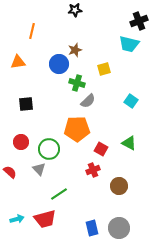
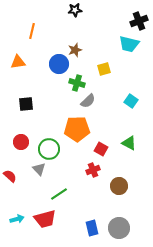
red semicircle: moved 4 px down
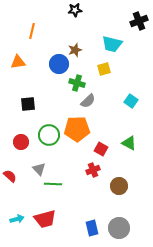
cyan trapezoid: moved 17 px left
black square: moved 2 px right
green circle: moved 14 px up
green line: moved 6 px left, 10 px up; rotated 36 degrees clockwise
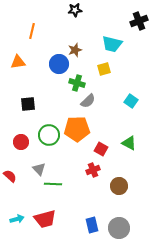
blue rectangle: moved 3 px up
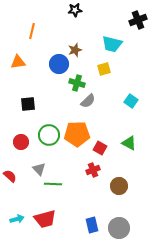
black cross: moved 1 px left, 1 px up
orange pentagon: moved 5 px down
red square: moved 1 px left, 1 px up
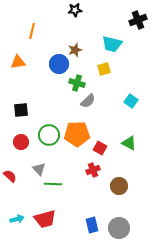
black square: moved 7 px left, 6 px down
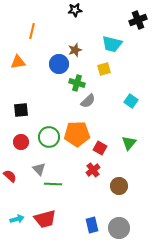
green circle: moved 2 px down
green triangle: rotated 42 degrees clockwise
red cross: rotated 16 degrees counterclockwise
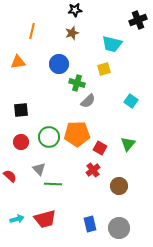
brown star: moved 3 px left, 17 px up
green triangle: moved 1 px left, 1 px down
blue rectangle: moved 2 px left, 1 px up
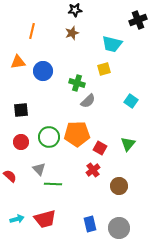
blue circle: moved 16 px left, 7 px down
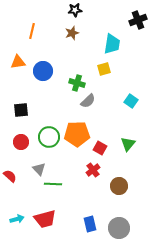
cyan trapezoid: rotated 95 degrees counterclockwise
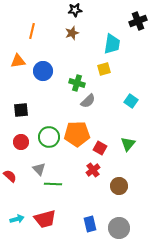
black cross: moved 1 px down
orange triangle: moved 1 px up
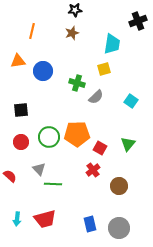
gray semicircle: moved 8 px right, 4 px up
cyan arrow: rotated 112 degrees clockwise
